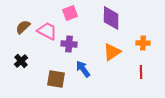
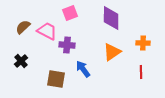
purple cross: moved 2 px left, 1 px down
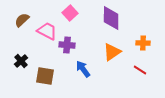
pink square: rotated 21 degrees counterclockwise
brown semicircle: moved 1 px left, 7 px up
red line: moved 1 px left, 2 px up; rotated 56 degrees counterclockwise
brown square: moved 11 px left, 3 px up
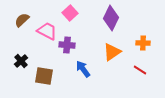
purple diamond: rotated 25 degrees clockwise
brown square: moved 1 px left
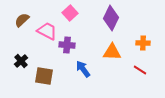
orange triangle: rotated 36 degrees clockwise
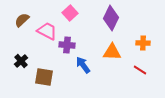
blue arrow: moved 4 px up
brown square: moved 1 px down
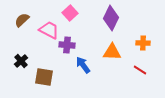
pink trapezoid: moved 2 px right, 1 px up
